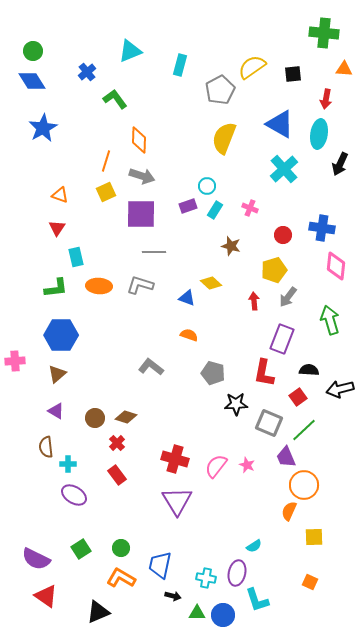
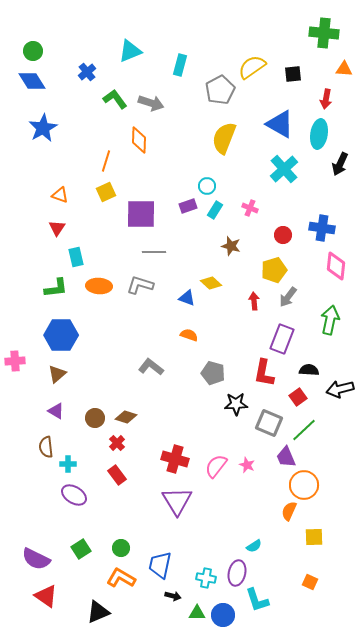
gray arrow at (142, 176): moved 9 px right, 73 px up
green arrow at (330, 320): rotated 28 degrees clockwise
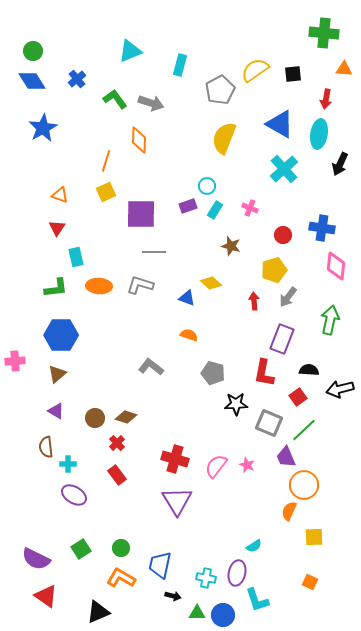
yellow semicircle at (252, 67): moved 3 px right, 3 px down
blue cross at (87, 72): moved 10 px left, 7 px down
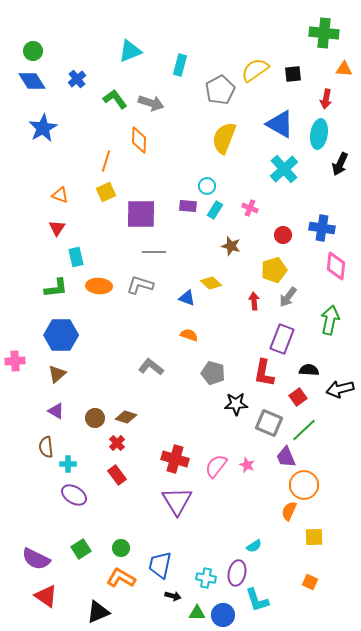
purple rectangle at (188, 206): rotated 24 degrees clockwise
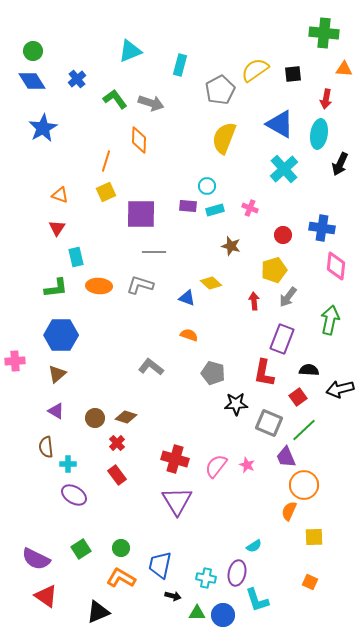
cyan rectangle at (215, 210): rotated 42 degrees clockwise
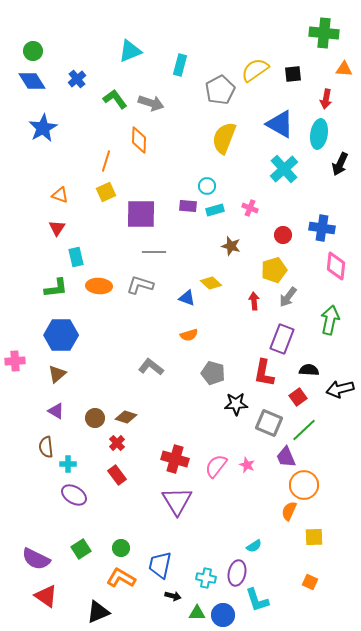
orange semicircle at (189, 335): rotated 144 degrees clockwise
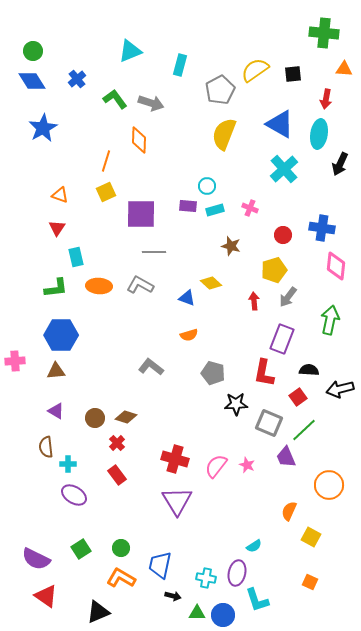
yellow semicircle at (224, 138): moved 4 px up
gray L-shape at (140, 285): rotated 12 degrees clockwise
brown triangle at (57, 374): moved 1 px left, 3 px up; rotated 36 degrees clockwise
orange circle at (304, 485): moved 25 px right
yellow square at (314, 537): moved 3 px left; rotated 30 degrees clockwise
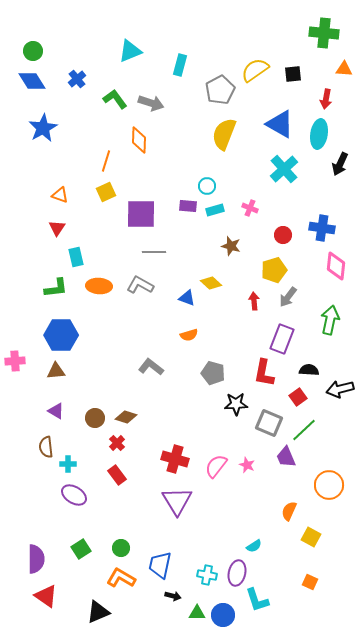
purple semicircle at (36, 559): rotated 116 degrees counterclockwise
cyan cross at (206, 578): moved 1 px right, 3 px up
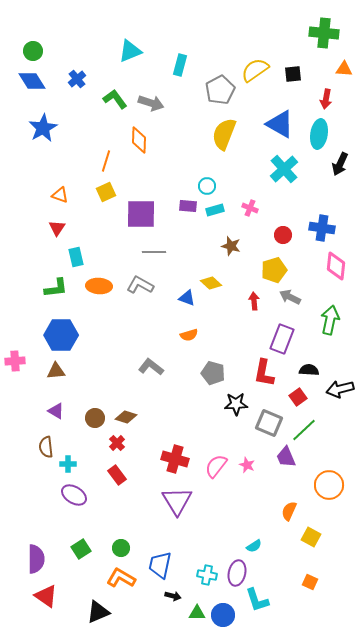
gray arrow at (288, 297): moved 2 px right; rotated 80 degrees clockwise
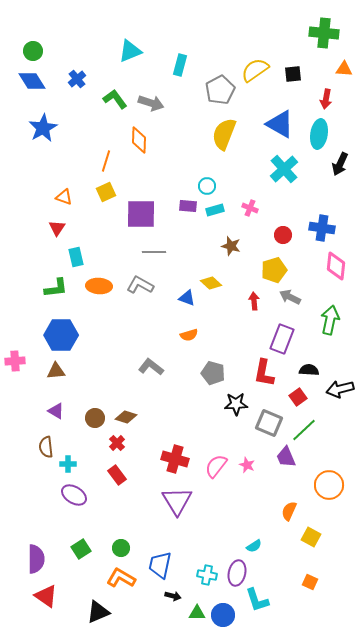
orange triangle at (60, 195): moved 4 px right, 2 px down
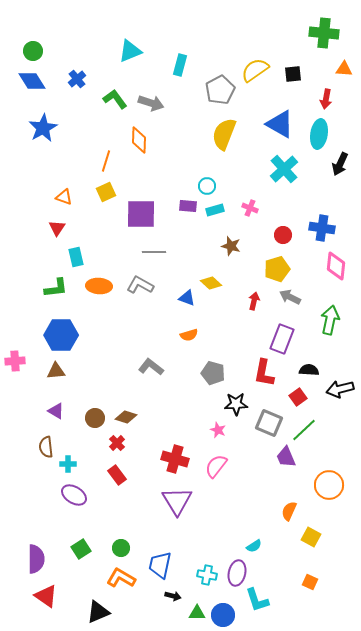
yellow pentagon at (274, 270): moved 3 px right, 1 px up
red arrow at (254, 301): rotated 18 degrees clockwise
pink star at (247, 465): moved 29 px left, 35 px up
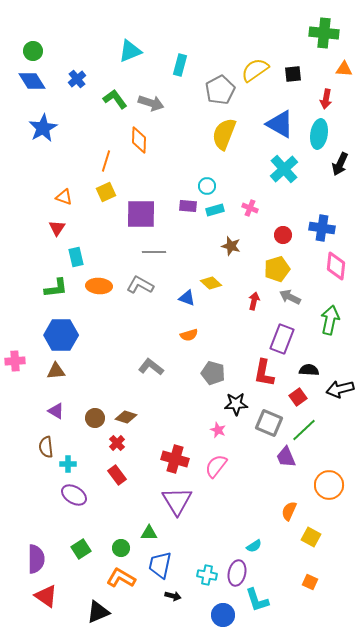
green triangle at (197, 613): moved 48 px left, 80 px up
